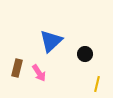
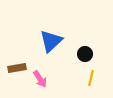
brown rectangle: rotated 66 degrees clockwise
pink arrow: moved 1 px right, 6 px down
yellow line: moved 6 px left, 6 px up
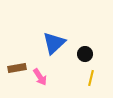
blue triangle: moved 3 px right, 2 px down
pink arrow: moved 2 px up
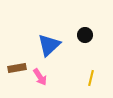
blue triangle: moved 5 px left, 2 px down
black circle: moved 19 px up
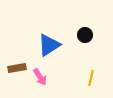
blue triangle: rotated 10 degrees clockwise
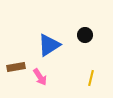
brown rectangle: moved 1 px left, 1 px up
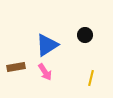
blue triangle: moved 2 px left
pink arrow: moved 5 px right, 5 px up
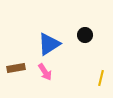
blue triangle: moved 2 px right, 1 px up
brown rectangle: moved 1 px down
yellow line: moved 10 px right
